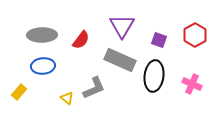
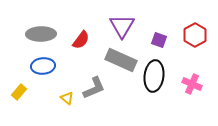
gray ellipse: moved 1 px left, 1 px up
gray rectangle: moved 1 px right
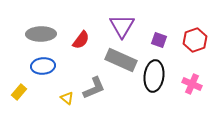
red hexagon: moved 5 px down; rotated 10 degrees clockwise
